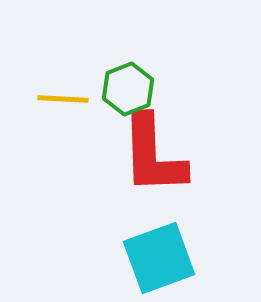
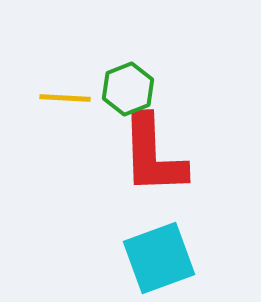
yellow line: moved 2 px right, 1 px up
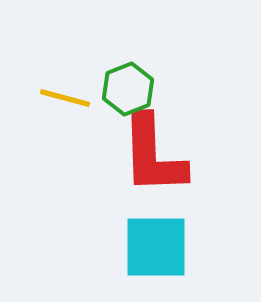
yellow line: rotated 12 degrees clockwise
cyan square: moved 3 px left, 11 px up; rotated 20 degrees clockwise
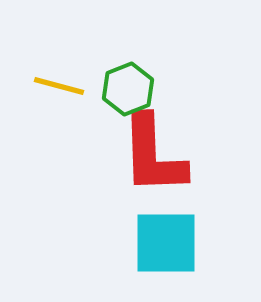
yellow line: moved 6 px left, 12 px up
cyan square: moved 10 px right, 4 px up
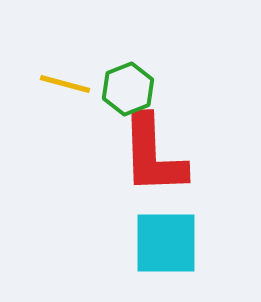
yellow line: moved 6 px right, 2 px up
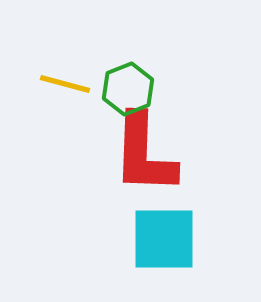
red L-shape: moved 9 px left, 1 px up; rotated 4 degrees clockwise
cyan square: moved 2 px left, 4 px up
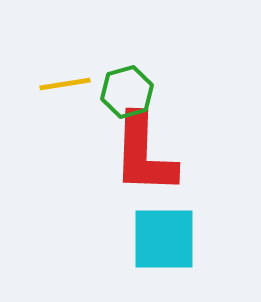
yellow line: rotated 24 degrees counterclockwise
green hexagon: moved 1 px left, 3 px down; rotated 6 degrees clockwise
